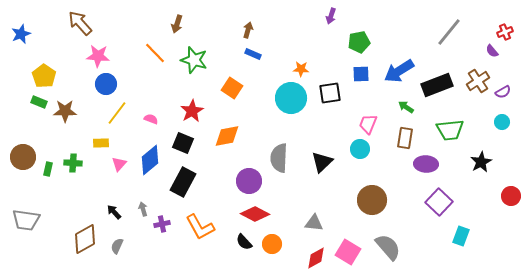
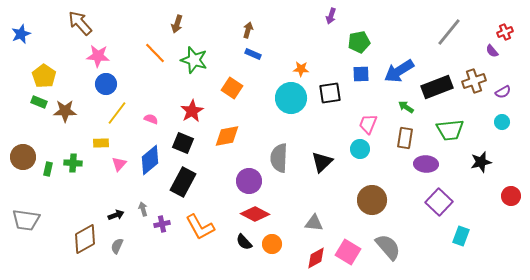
brown cross at (478, 81): moved 4 px left; rotated 15 degrees clockwise
black rectangle at (437, 85): moved 2 px down
black star at (481, 162): rotated 15 degrees clockwise
black arrow at (114, 212): moved 2 px right, 3 px down; rotated 112 degrees clockwise
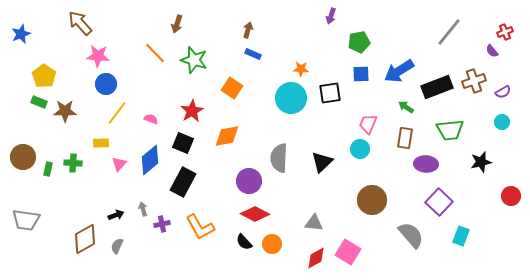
gray semicircle at (388, 247): moved 23 px right, 12 px up
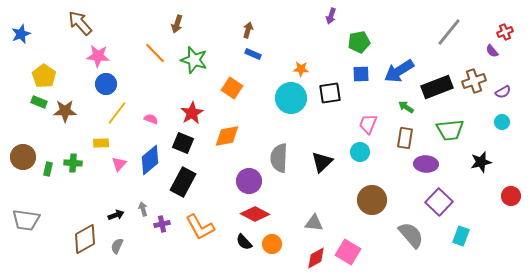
red star at (192, 111): moved 2 px down
cyan circle at (360, 149): moved 3 px down
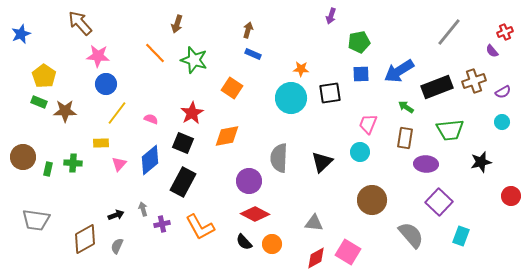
gray trapezoid at (26, 220): moved 10 px right
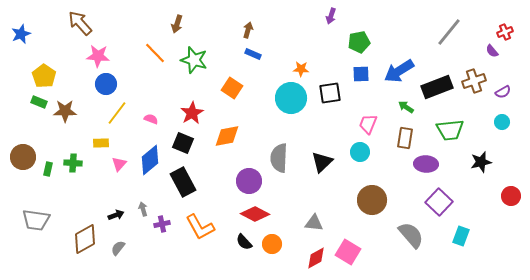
black rectangle at (183, 182): rotated 56 degrees counterclockwise
gray semicircle at (117, 246): moved 1 px right, 2 px down; rotated 14 degrees clockwise
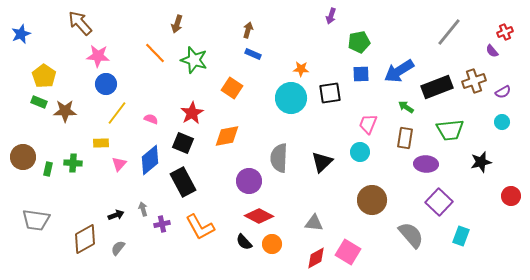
red diamond at (255, 214): moved 4 px right, 2 px down
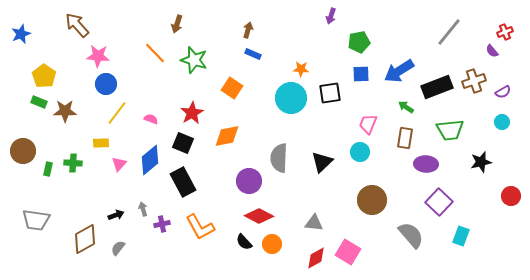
brown arrow at (80, 23): moved 3 px left, 2 px down
brown circle at (23, 157): moved 6 px up
